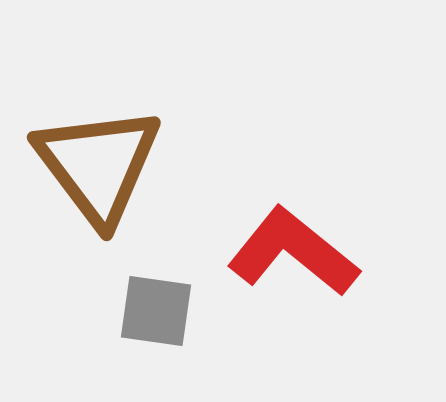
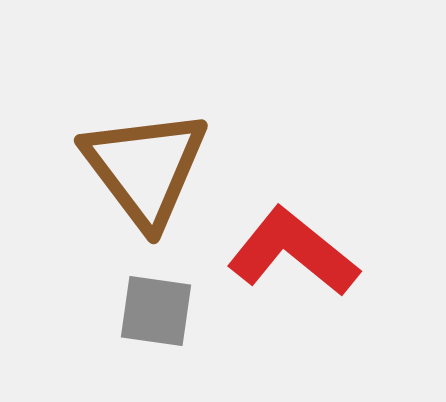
brown triangle: moved 47 px right, 3 px down
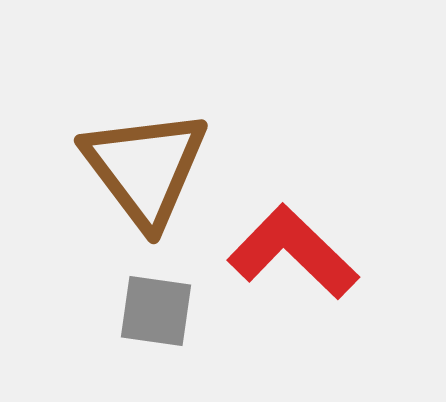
red L-shape: rotated 5 degrees clockwise
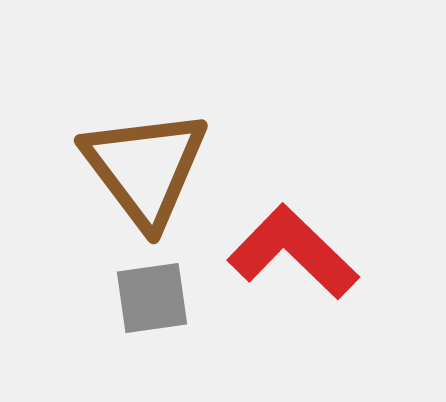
gray square: moved 4 px left, 13 px up; rotated 16 degrees counterclockwise
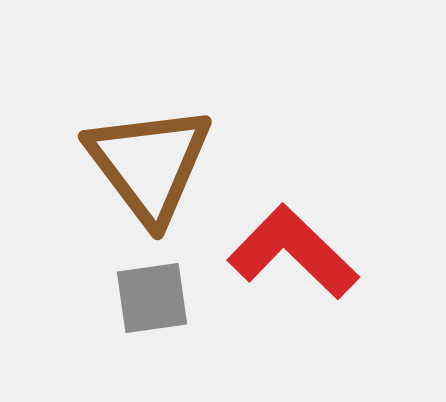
brown triangle: moved 4 px right, 4 px up
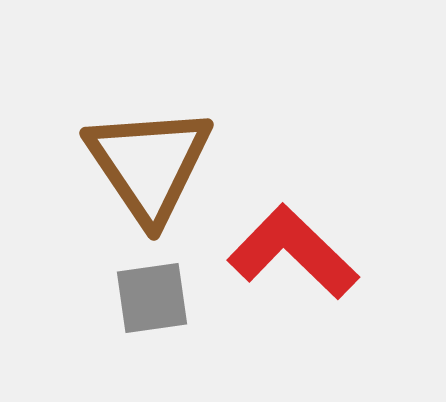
brown triangle: rotated 3 degrees clockwise
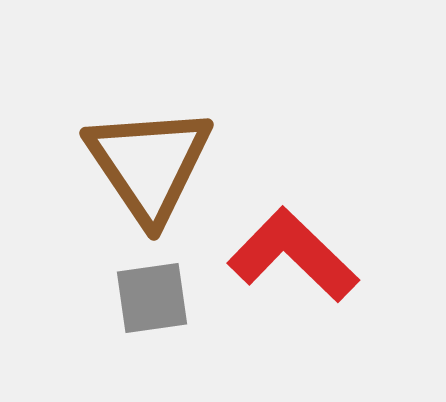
red L-shape: moved 3 px down
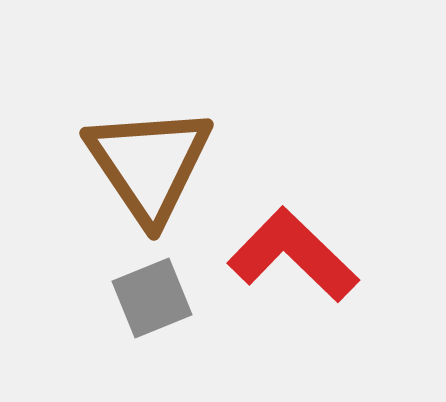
gray square: rotated 14 degrees counterclockwise
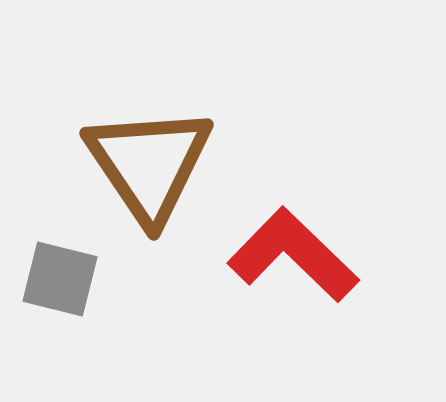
gray square: moved 92 px left, 19 px up; rotated 36 degrees clockwise
